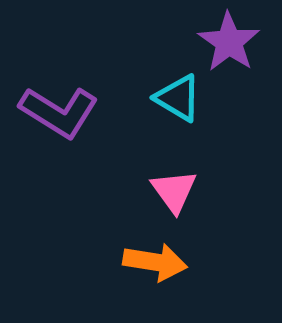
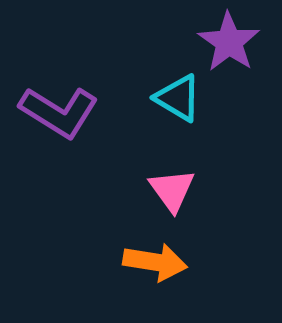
pink triangle: moved 2 px left, 1 px up
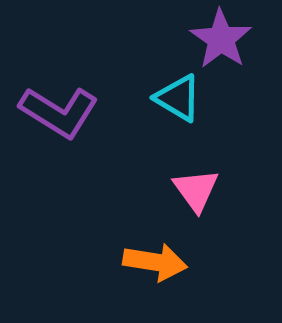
purple star: moved 8 px left, 3 px up
pink triangle: moved 24 px right
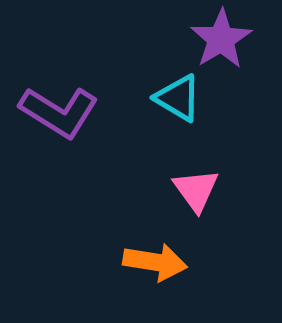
purple star: rotated 6 degrees clockwise
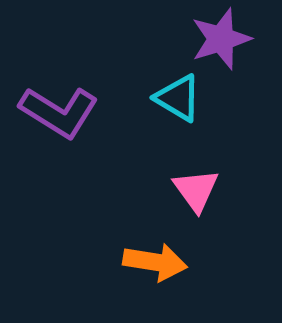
purple star: rotated 14 degrees clockwise
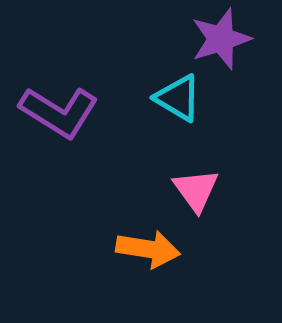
orange arrow: moved 7 px left, 13 px up
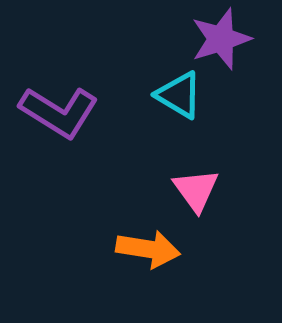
cyan triangle: moved 1 px right, 3 px up
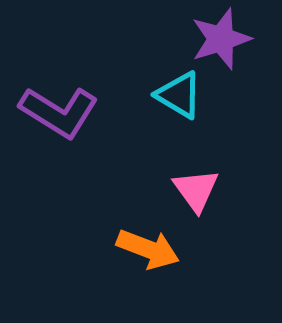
orange arrow: rotated 12 degrees clockwise
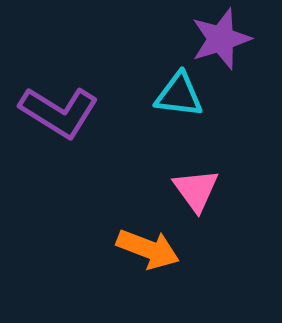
cyan triangle: rotated 24 degrees counterclockwise
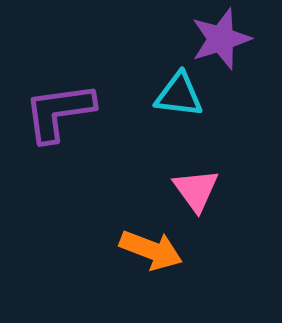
purple L-shape: rotated 140 degrees clockwise
orange arrow: moved 3 px right, 1 px down
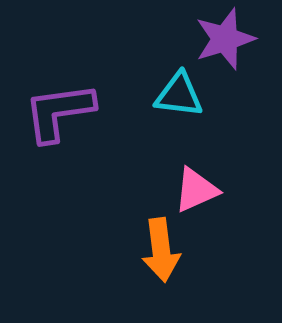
purple star: moved 4 px right
pink triangle: rotated 42 degrees clockwise
orange arrow: moved 10 px right; rotated 62 degrees clockwise
